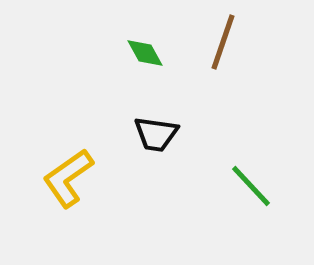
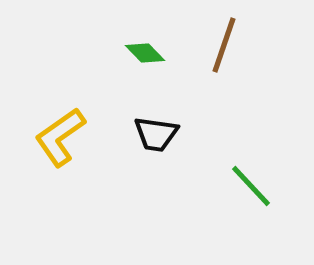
brown line: moved 1 px right, 3 px down
green diamond: rotated 15 degrees counterclockwise
yellow L-shape: moved 8 px left, 41 px up
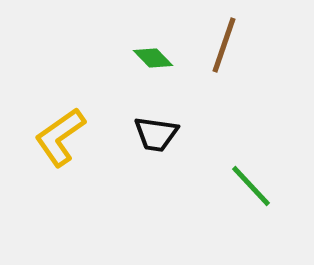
green diamond: moved 8 px right, 5 px down
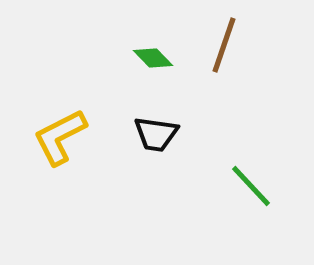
yellow L-shape: rotated 8 degrees clockwise
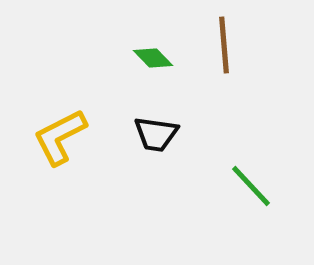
brown line: rotated 24 degrees counterclockwise
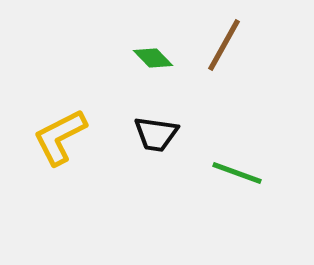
brown line: rotated 34 degrees clockwise
green line: moved 14 px left, 13 px up; rotated 27 degrees counterclockwise
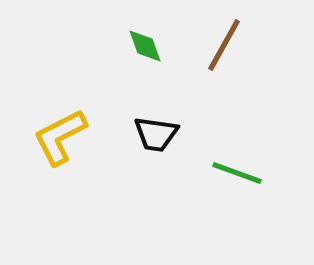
green diamond: moved 8 px left, 12 px up; rotated 24 degrees clockwise
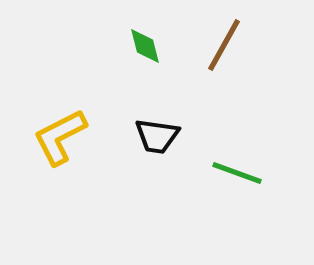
green diamond: rotated 6 degrees clockwise
black trapezoid: moved 1 px right, 2 px down
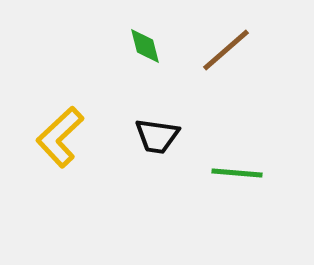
brown line: moved 2 px right, 5 px down; rotated 20 degrees clockwise
yellow L-shape: rotated 16 degrees counterclockwise
green line: rotated 15 degrees counterclockwise
